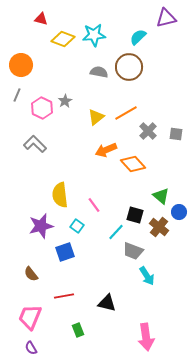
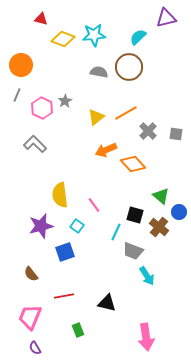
cyan line: rotated 18 degrees counterclockwise
purple semicircle: moved 4 px right
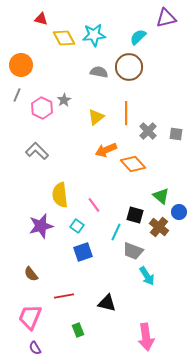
yellow diamond: moved 1 px right, 1 px up; rotated 40 degrees clockwise
gray star: moved 1 px left, 1 px up
orange line: rotated 60 degrees counterclockwise
gray L-shape: moved 2 px right, 7 px down
blue square: moved 18 px right
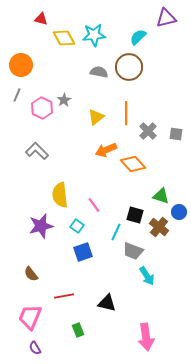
green triangle: rotated 24 degrees counterclockwise
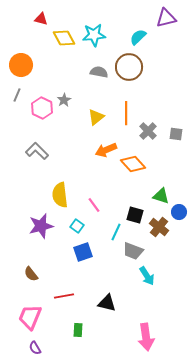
green rectangle: rotated 24 degrees clockwise
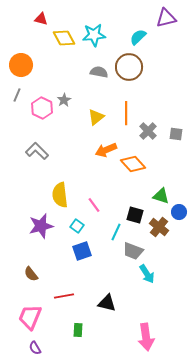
blue square: moved 1 px left, 1 px up
cyan arrow: moved 2 px up
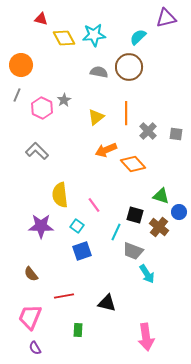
purple star: rotated 15 degrees clockwise
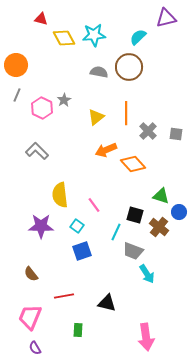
orange circle: moved 5 px left
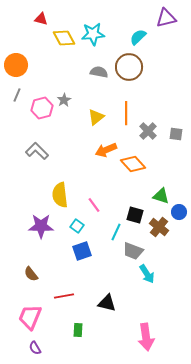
cyan star: moved 1 px left, 1 px up
pink hexagon: rotated 20 degrees clockwise
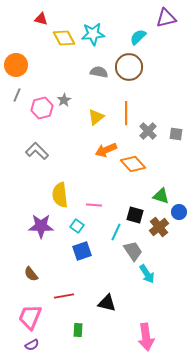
pink line: rotated 49 degrees counterclockwise
brown cross: rotated 12 degrees clockwise
gray trapezoid: rotated 145 degrees counterclockwise
purple semicircle: moved 3 px left, 3 px up; rotated 88 degrees counterclockwise
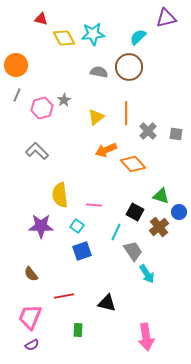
black square: moved 3 px up; rotated 12 degrees clockwise
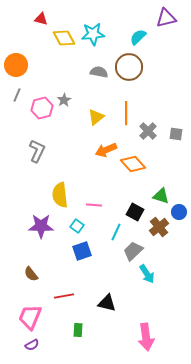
gray L-shape: rotated 70 degrees clockwise
gray trapezoid: rotated 100 degrees counterclockwise
